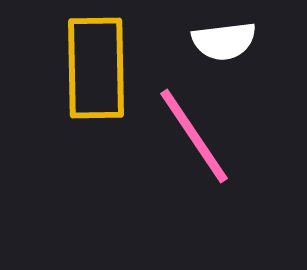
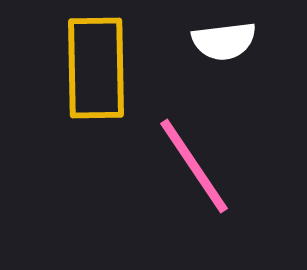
pink line: moved 30 px down
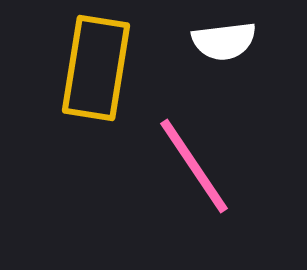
yellow rectangle: rotated 10 degrees clockwise
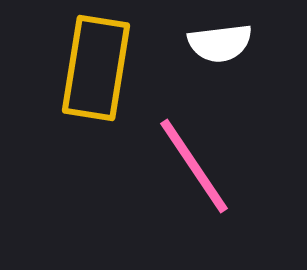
white semicircle: moved 4 px left, 2 px down
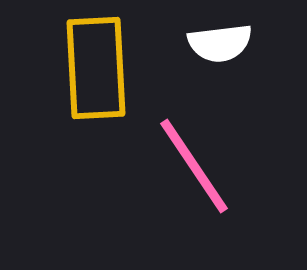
yellow rectangle: rotated 12 degrees counterclockwise
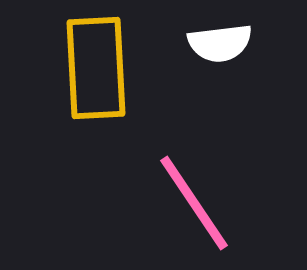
pink line: moved 37 px down
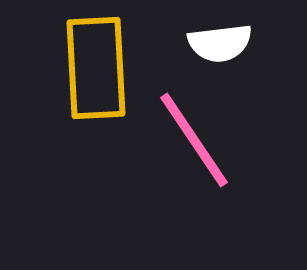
pink line: moved 63 px up
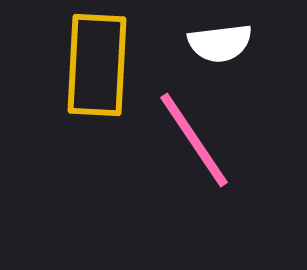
yellow rectangle: moved 1 px right, 3 px up; rotated 6 degrees clockwise
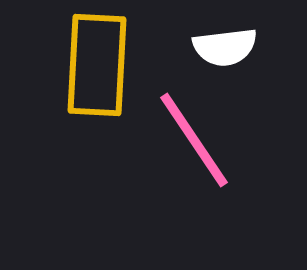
white semicircle: moved 5 px right, 4 px down
